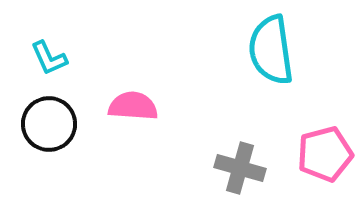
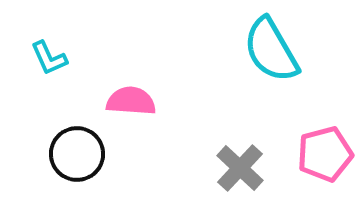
cyan semicircle: rotated 22 degrees counterclockwise
pink semicircle: moved 2 px left, 5 px up
black circle: moved 28 px right, 30 px down
gray cross: rotated 27 degrees clockwise
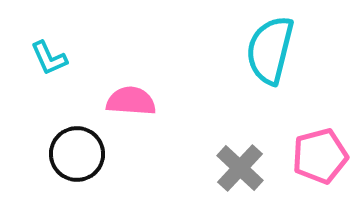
cyan semicircle: moved 1 px left; rotated 44 degrees clockwise
pink pentagon: moved 5 px left, 2 px down
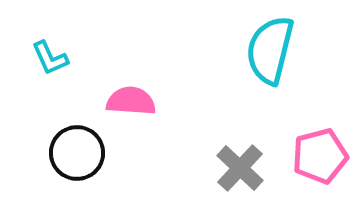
cyan L-shape: moved 1 px right
black circle: moved 1 px up
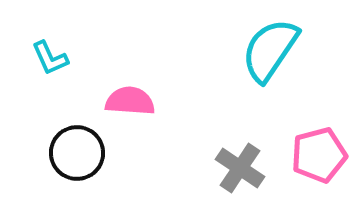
cyan semicircle: rotated 20 degrees clockwise
pink semicircle: moved 1 px left
pink pentagon: moved 1 px left, 1 px up
gray cross: rotated 9 degrees counterclockwise
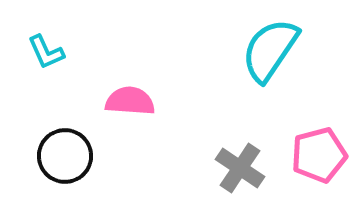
cyan L-shape: moved 4 px left, 6 px up
black circle: moved 12 px left, 3 px down
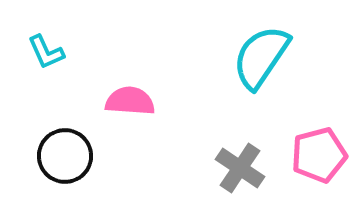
cyan semicircle: moved 9 px left, 7 px down
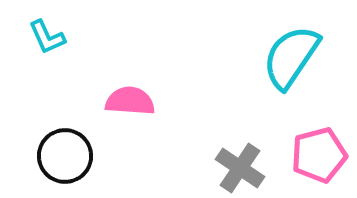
cyan L-shape: moved 1 px right, 15 px up
cyan semicircle: moved 30 px right
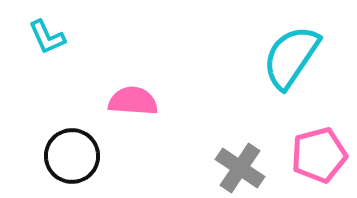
pink semicircle: moved 3 px right
black circle: moved 7 px right
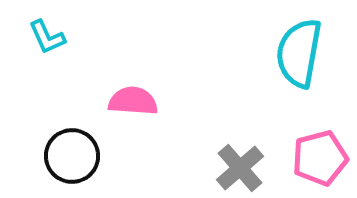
cyan semicircle: moved 8 px right, 4 px up; rotated 24 degrees counterclockwise
pink pentagon: moved 1 px right, 3 px down
gray cross: rotated 15 degrees clockwise
